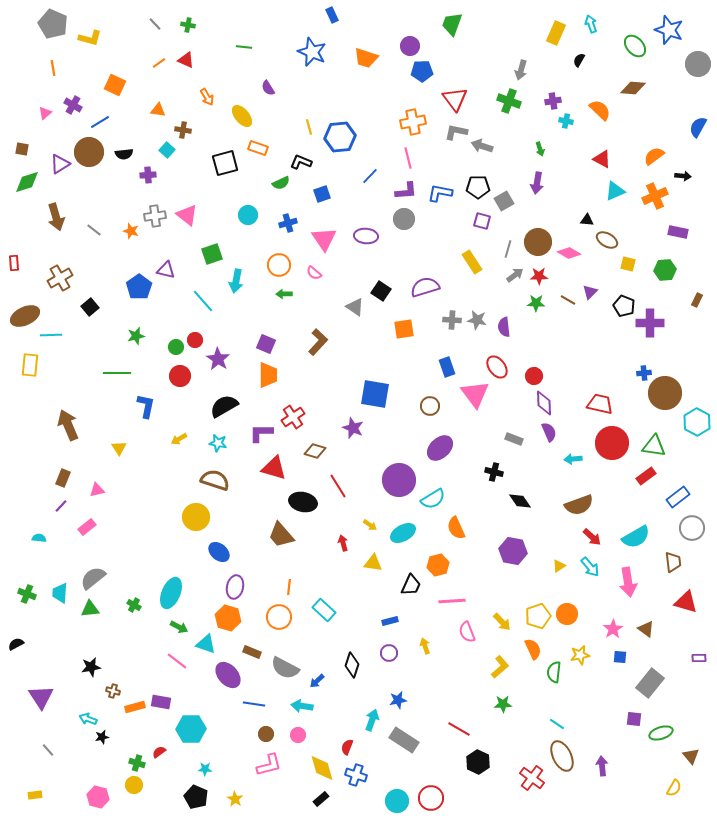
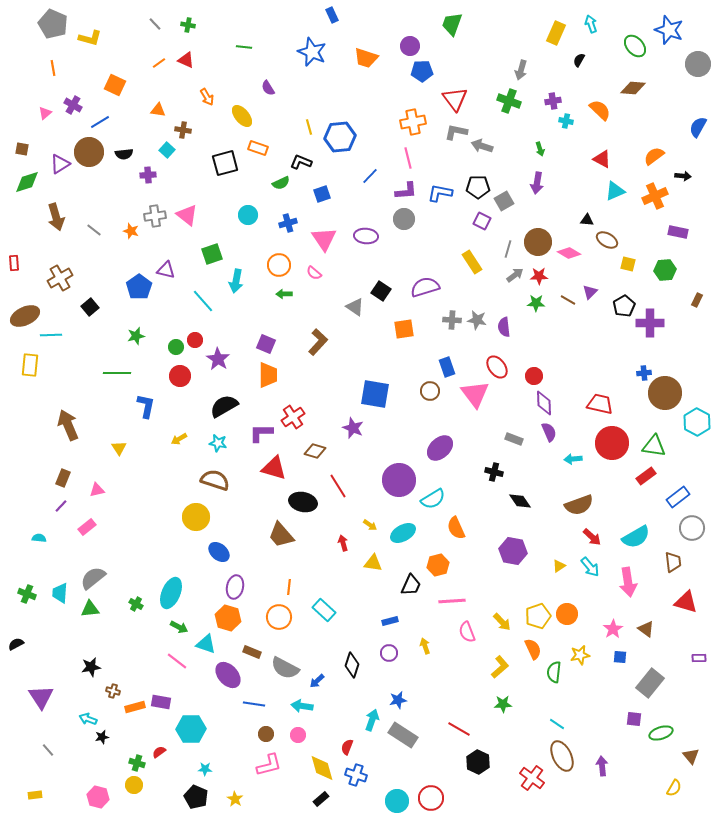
purple square at (482, 221): rotated 12 degrees clockwise
black pentagon at (624, 306): rotated 20 degrees clockwise
brown circle at (430, 406): moved 15 px up
green cross at (134, 605): moved 2 px right, 1 px up
gray rectangle at (404, 740): moved 1 px left, 5 px up
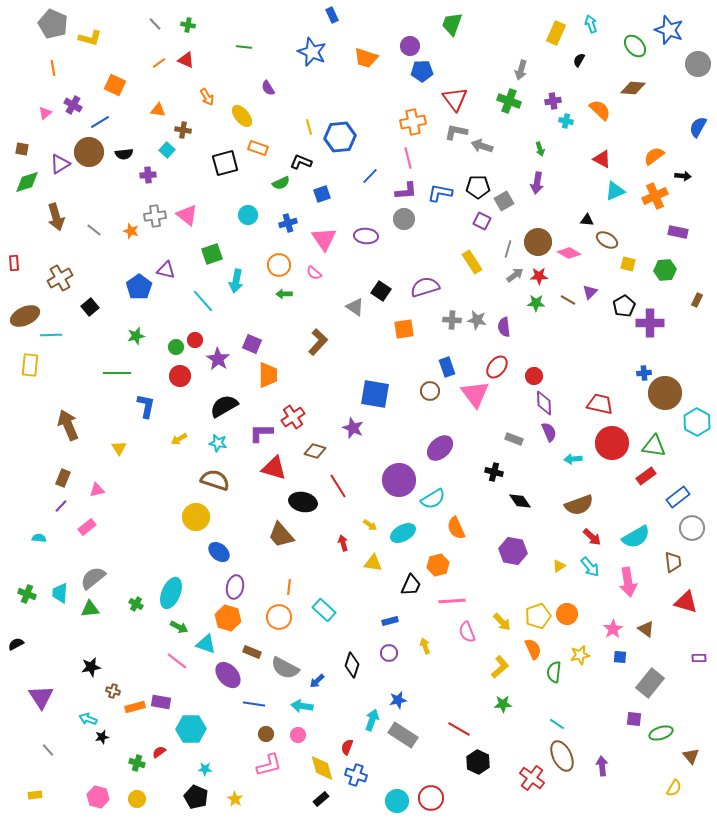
purple square at (266, 344): moved 14 px left
red ellipse at (497, 367): rotated 75 degrees clockwise
yellow circle at (134, 785): moved 3 px right, 14 px down
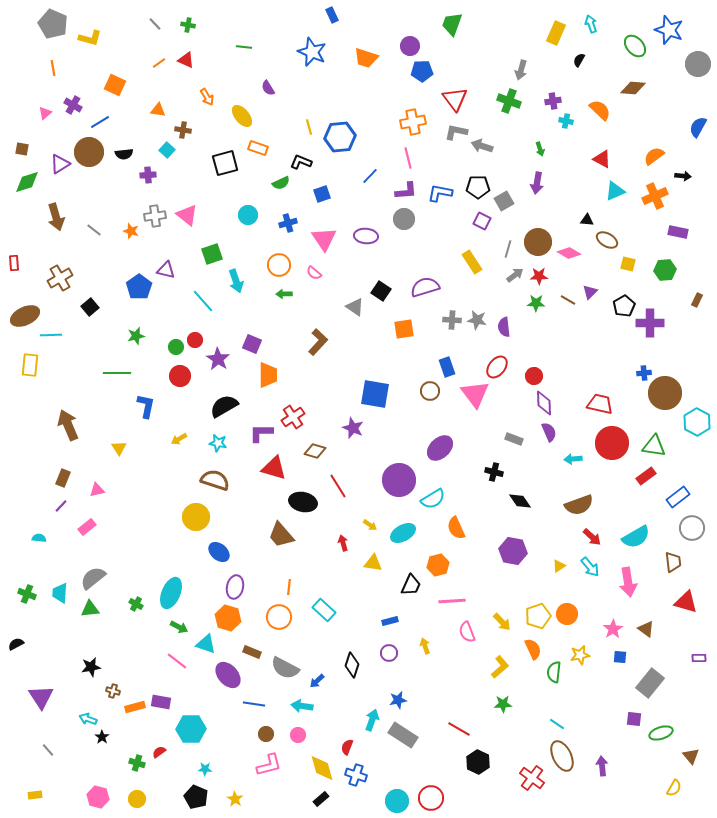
cyan arrow at (236, 281): rotated 30 degrees counterclockwise
black star at (102, 737): rotated 24 degrees counterclockwise
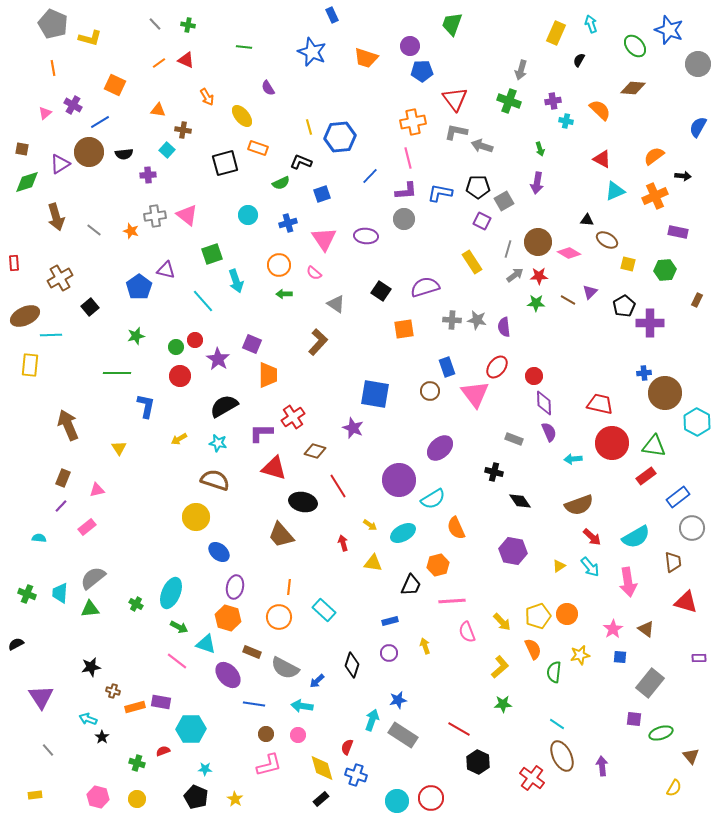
gray triangle at (355, 307): moved 19 px left, 3 px up
red semicircle at (159, 752): moved 4 px right, 1 px up; rotated 16 degrees clockwise
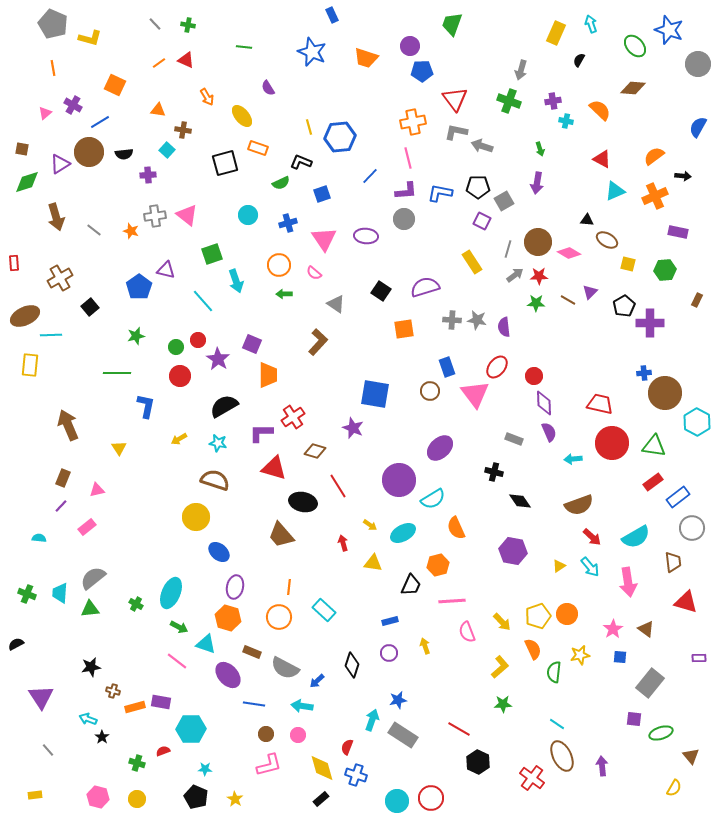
red circle at (195, 340): moved 3 px right
red rectangle at (646, 476): moved 7 px right, 6 px down
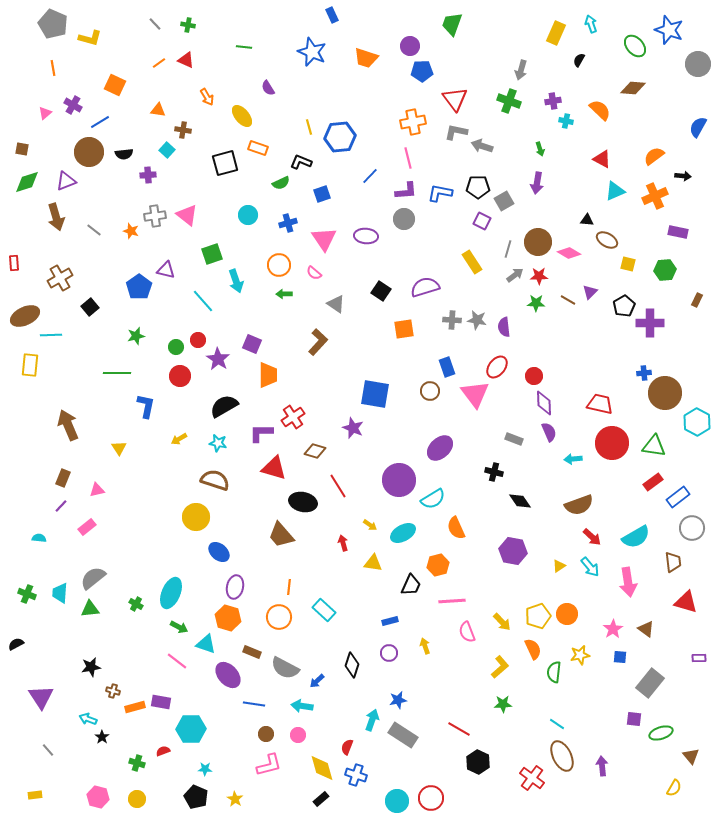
purple triangle at (60, 164): moved 6 px right, 17 px down; rotated 10 degrees clockwise
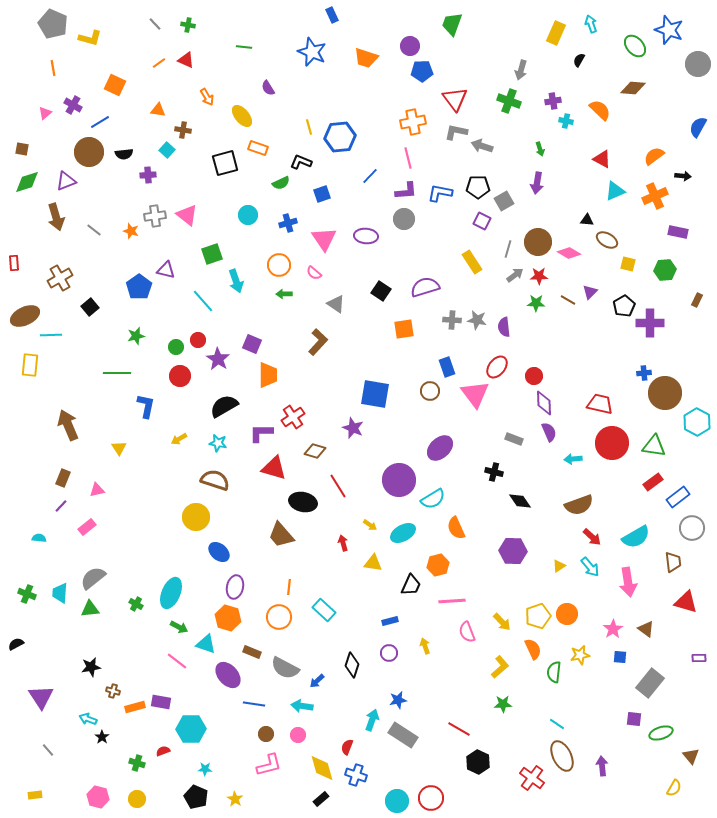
purple hexagon at (513, 551): rotated 8 degrees counterclockwise
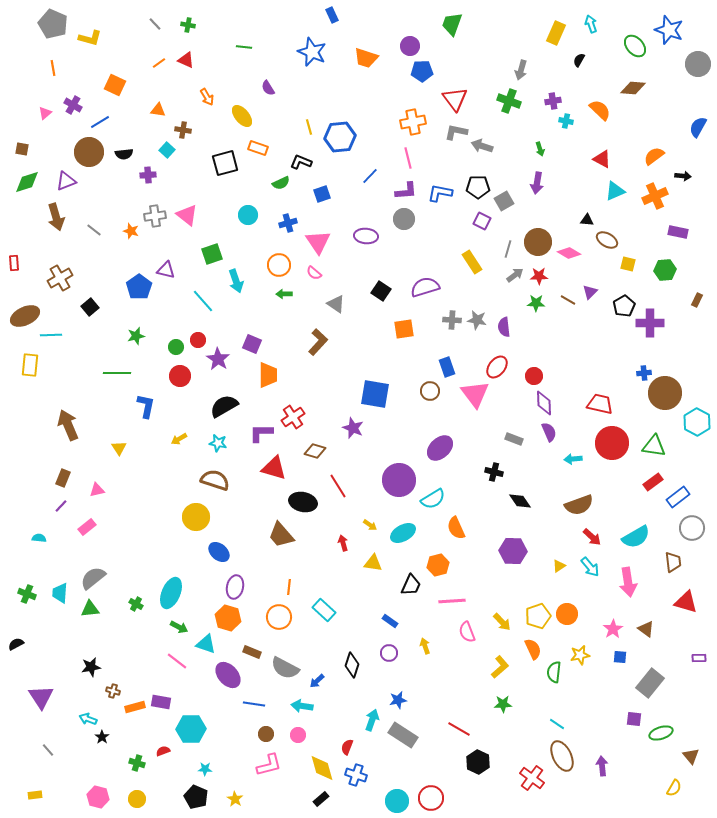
pink triangle at (324, 239): moved 6 px left, 3 px down
blue rectangle at (390, 621): rotated 49 degrees clockwise
